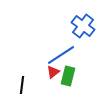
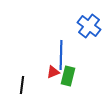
blue cross: moved 6 px right
blue line: rotated 56 degrees counterclockwise
red triangle: rotated 16 degrees clockwise
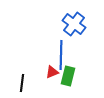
blue cross: moved 15 px left, 2 px up
red triangle: moved 1 px left
black line: moved 2 px up
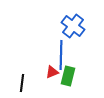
blue cross: moved 1 px left, 2 px down
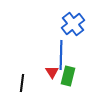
blue cross: moved 2 px up; rotated 15 degrees clockwise
red triangle: rotated 40 degrees counterclockwise
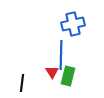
blue cross: rotated 25 degrees clockwise
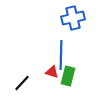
blue cross: moved 6 px up
red triangle: rotated 40 degrees counterclockwise
black line: rotated 36 degrees clockwise
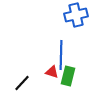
blue cross: moved 3 px right, 3 px up
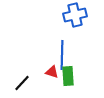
blue cross: moved 1 px left
blue line: moved 1 px right
green rectangle: rotated 18 degrees counterclockwise
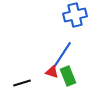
blue line: rotated 32 degrees clockwise
green rectangle: rotated 18 degrees counterclockwise
black line: rotated 30 degrees clockwise
